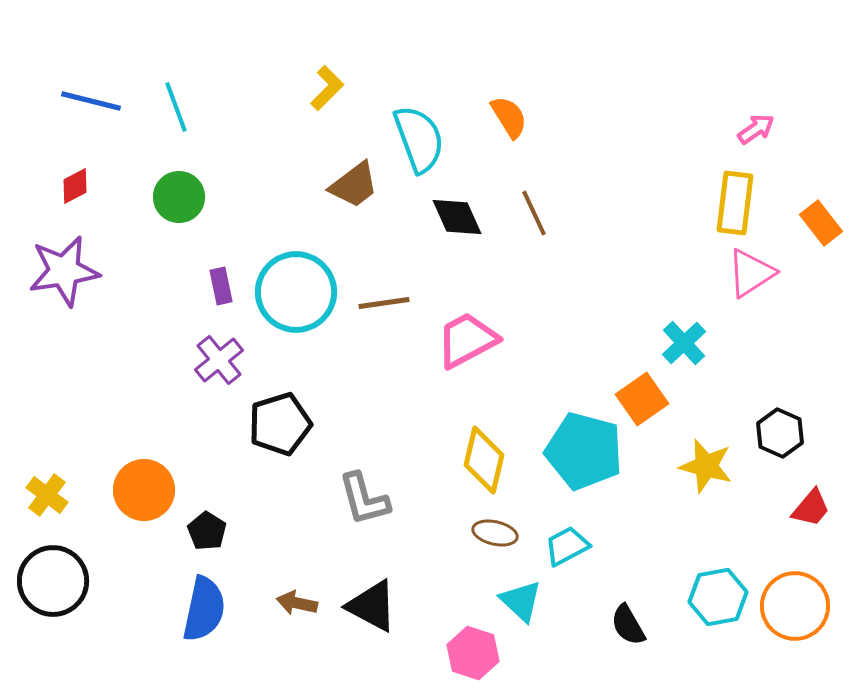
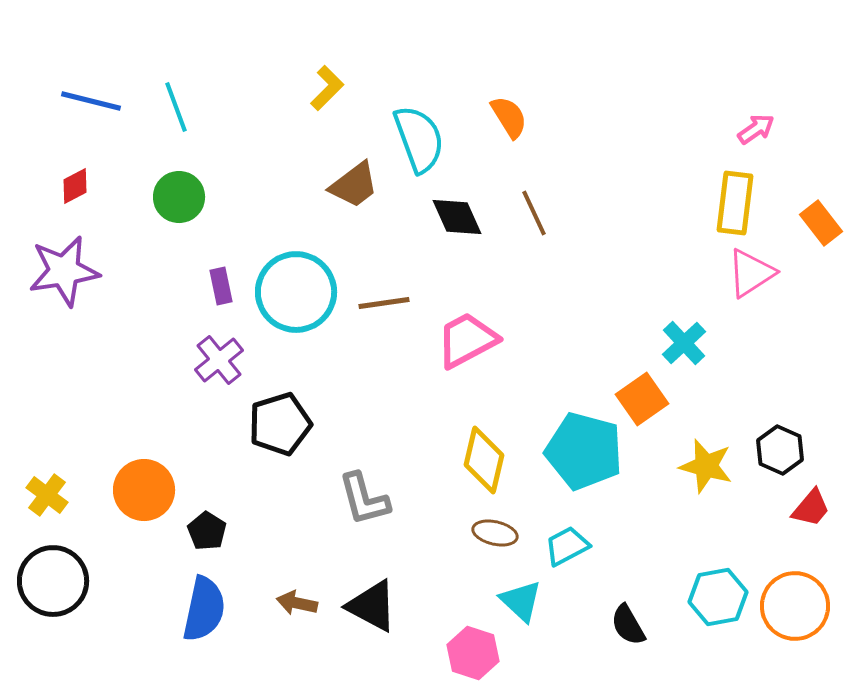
black hexagon at (780, 433): moved 17 px down
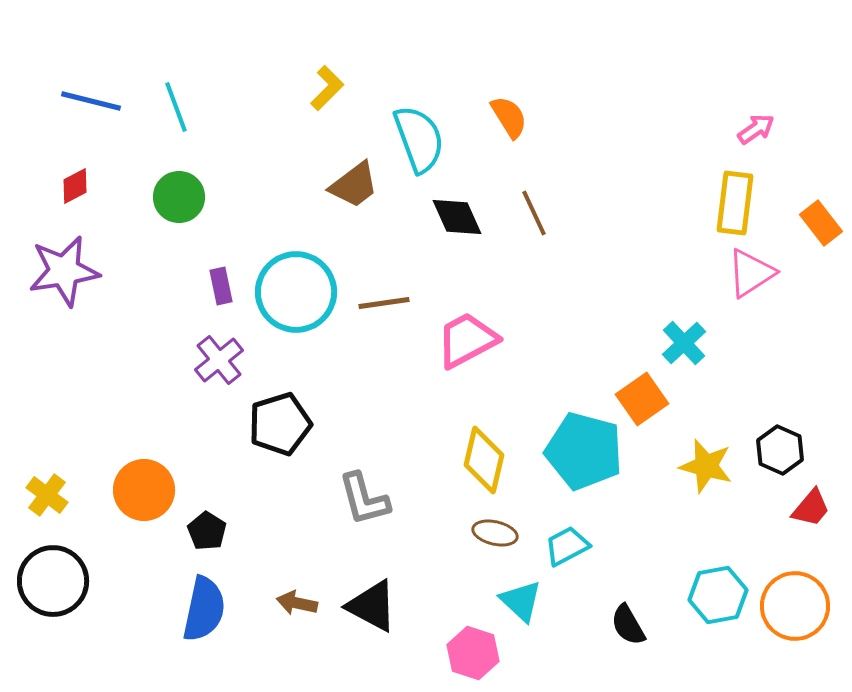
cyan hexagon at (718, 597): moved 2 px up
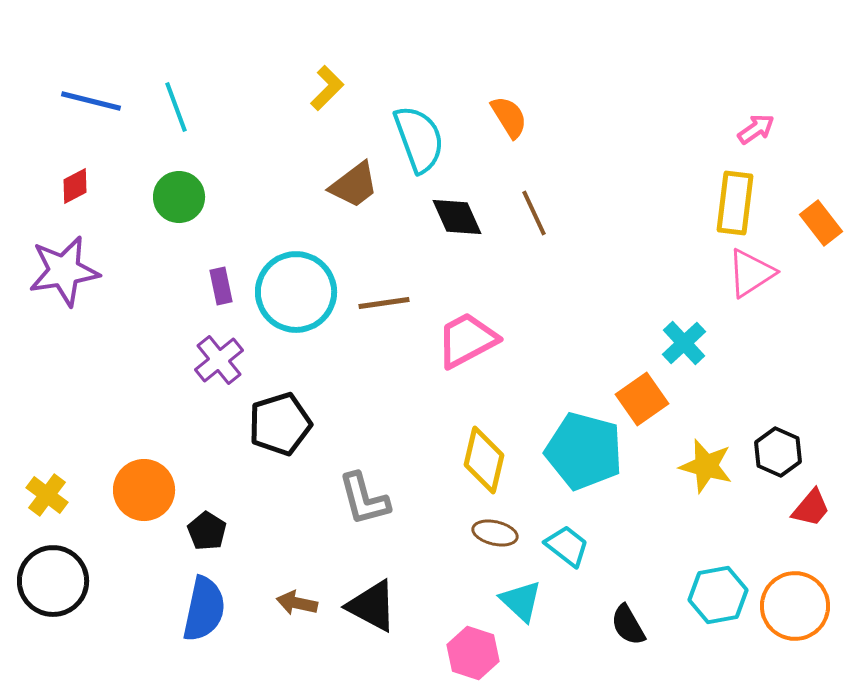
black hexagon at (780, 450): moved 2 px left, 2 px down
cyan trapezoid at (567, 546): rotated 66 degrees clockwise
